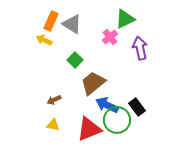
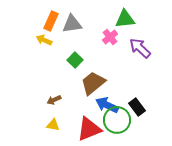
green triangle: rotated 20 degrees clockwise
gray triangle: rotated 40 degrees counterclockwise
purple arrow: rotated 35 degrees counterclockwise
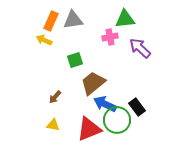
gray triangle: moved 1 px right, 4 px up
pink cross: rotated 28 degrees clockwise
green square: rotated 28 degrees clockwise
brown arrow: moved 1 px right, 3 px up; rotated 24 degrees counterclockwise
blue arrow: moved 2 px left, 1 px up
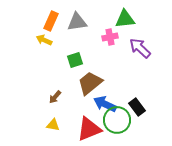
gray triangle: moved 4 px right, 2 px down
brown trapezoid: moved 3 px left
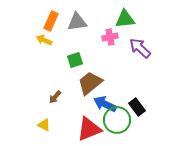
yellow triangle: moved 9 px left; rotated 16 degrees clockwise
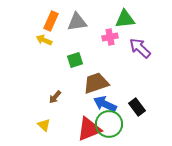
brown trapezoid: moved 6 px right; rotated 20 degrees clockwise
green circle: moved 8 px left, 4 px down
yellow triangle: rotated 16 degrees clockwise
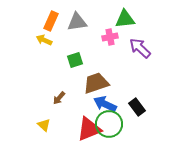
brown arrow: moved 4 px right, 1 px down
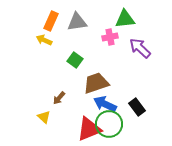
green square: rotated 35 degrees counterclockwise
yellow triangle: moved 8 px up
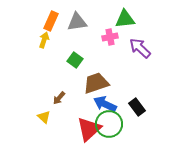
yellow arrow: rotated 84 degrees clockwise
red triangle: rotated 20 degrees counterclockwise
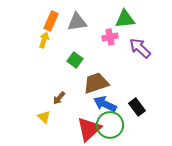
green circle: moved 1 px right, 1 px down
